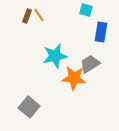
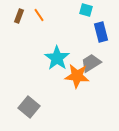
brown rectangle: moved 8 px left
blue rectangle: rotated 24 degrees counterclockwise
cyan star: moved 2 px right, 2 px down; rotated 25 degrees counterclockwise
gray trapezoid: moved 1 px right, 1 px up
orange star: moved 3 px right, 2 px up
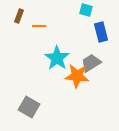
orange line: moved 11 px down; rotated 56 degrees counterclockwise
gray square: rotated 10 degrees counterclockwise
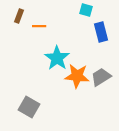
gray trapezoid: moved 10 px right, 14 px down
